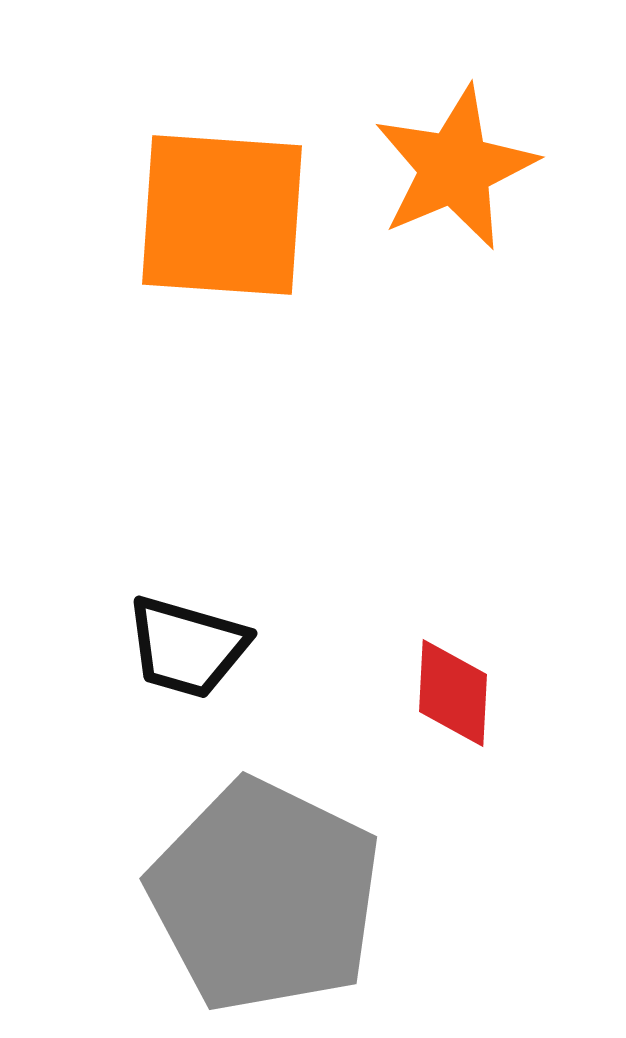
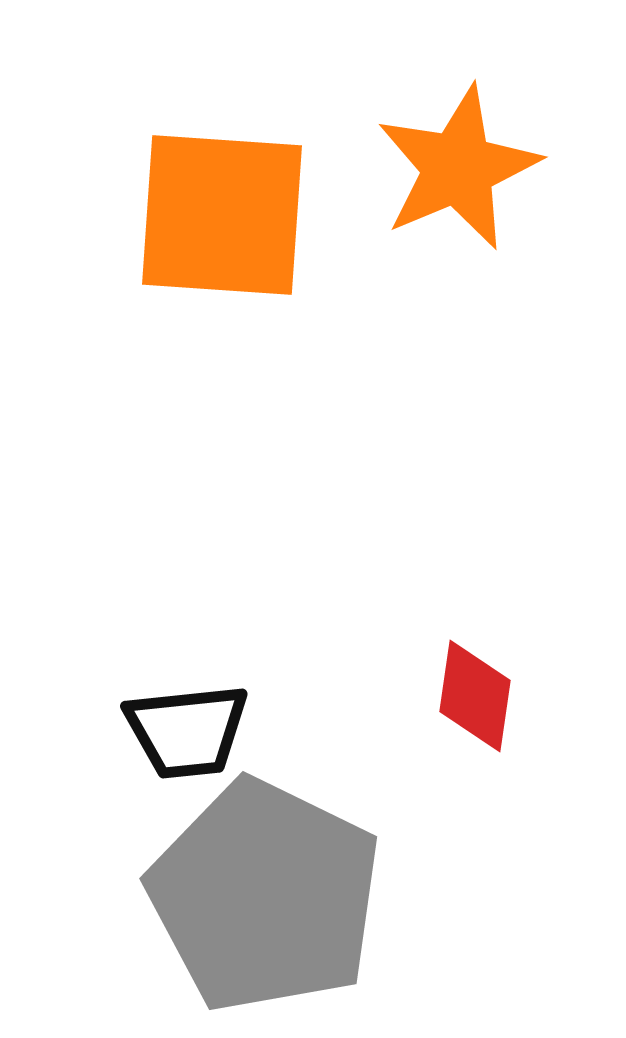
orange star: moved 3 px right
black trapezoid: moved 84 px down; rotated 22 degrees counterclockwise
red diamond: moved 22 px right, 3 px down; rotated 5 degrees clockwise
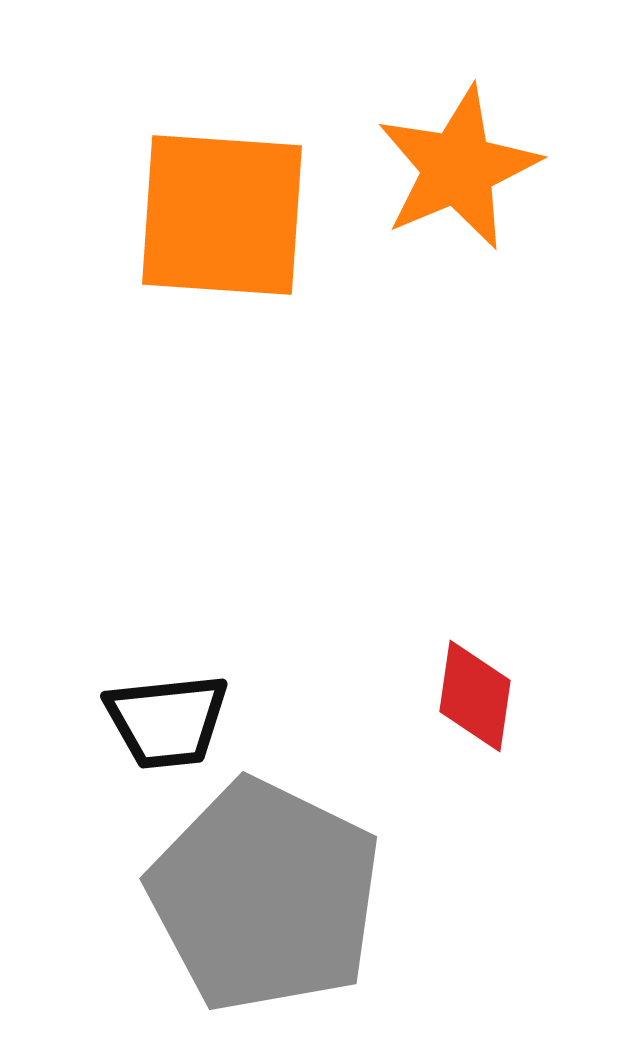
black trapezoid: moved 20 px left, 10 px up
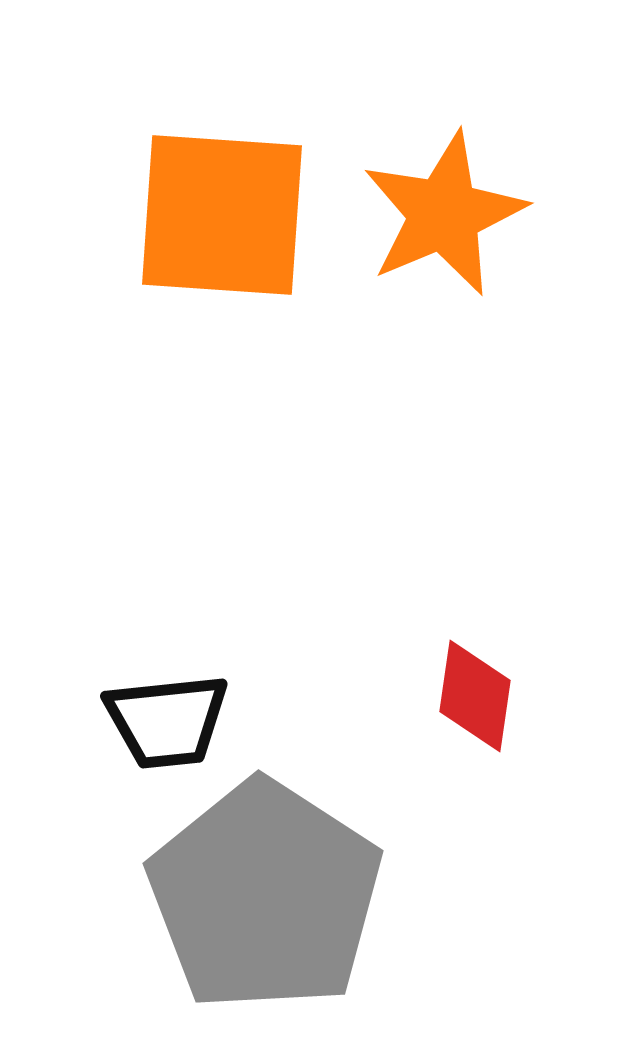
orange star: moved 14 px left, 46 px down
gray pentagon: rotated 7 degrees clockwise
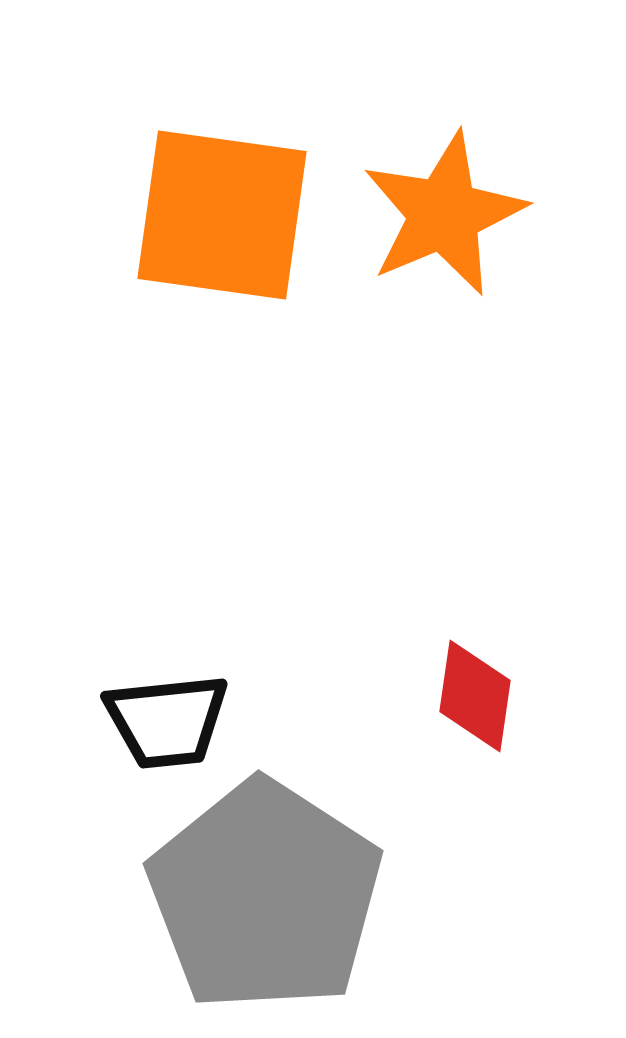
orange square: rotated 4 degrees clockwise
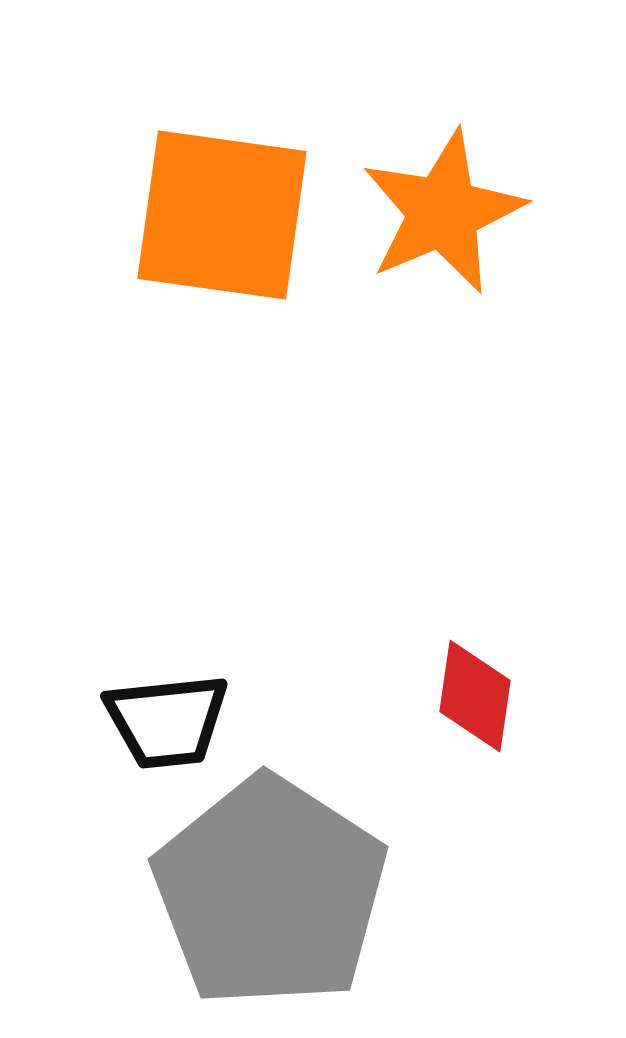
orange star: moved 1 px left, 2 px up
gray pentagon: moved 5 px right, 4 px up
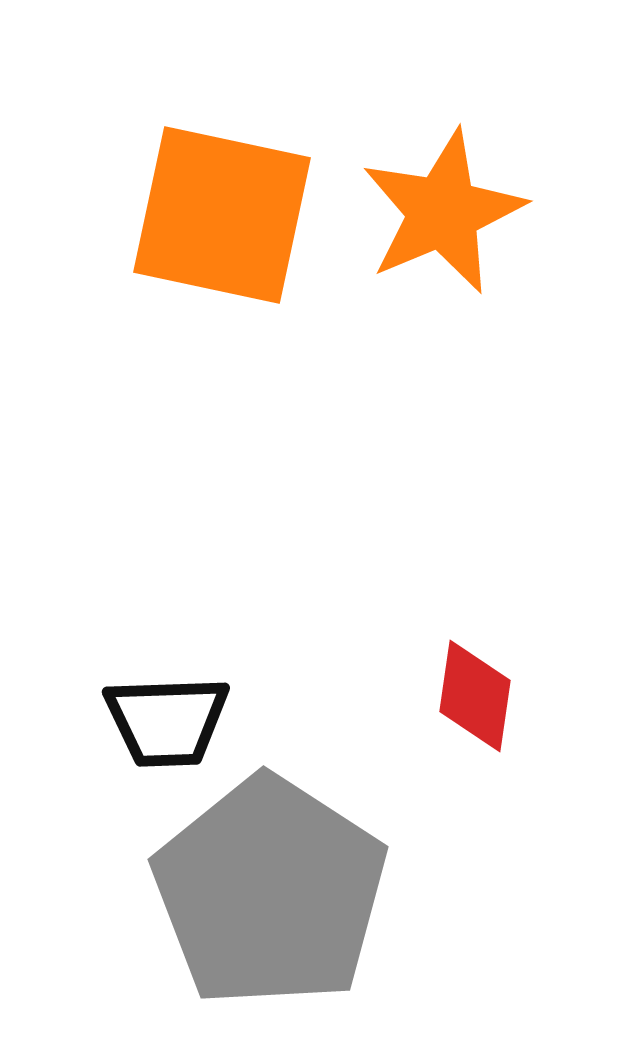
orange square: rotated 4 degrees clockwise
black trapezoid: rotated 4 degrees clockwise
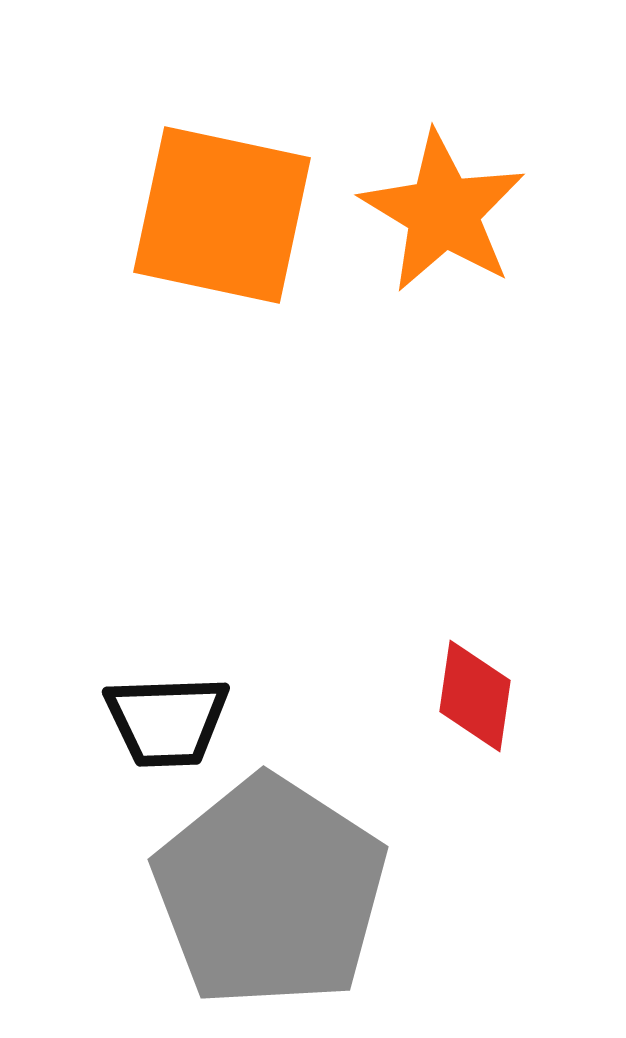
orange star: rotated 18 degrees counterclockwise
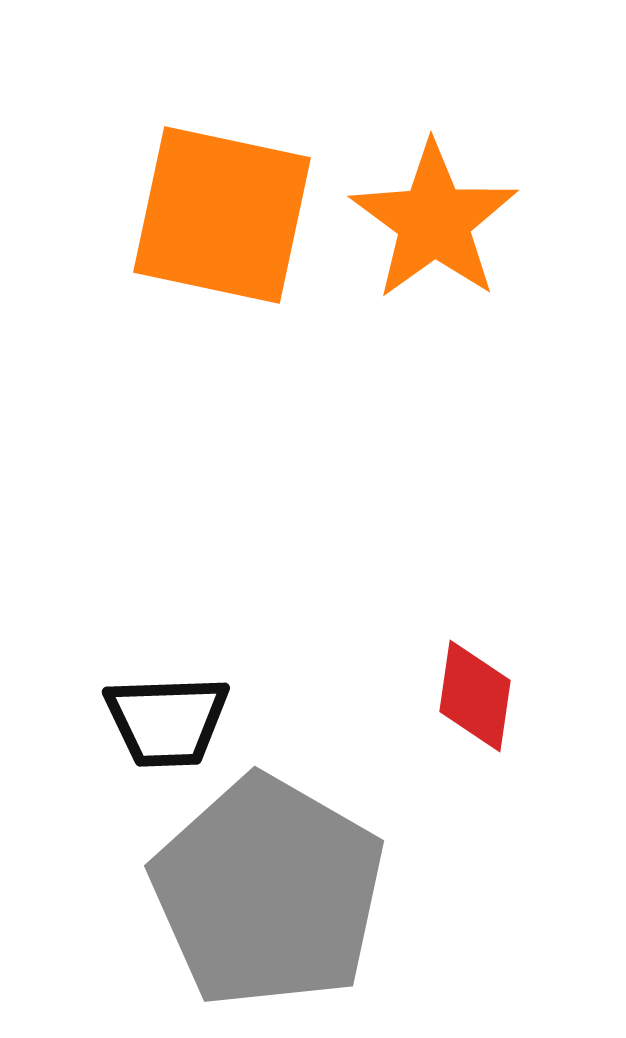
orange star: moved 9 px left, 9 px down; rotated 5 degrees clockwise
gray pentagon: moved 2 px left; rotated 3 degrees counterclockwise
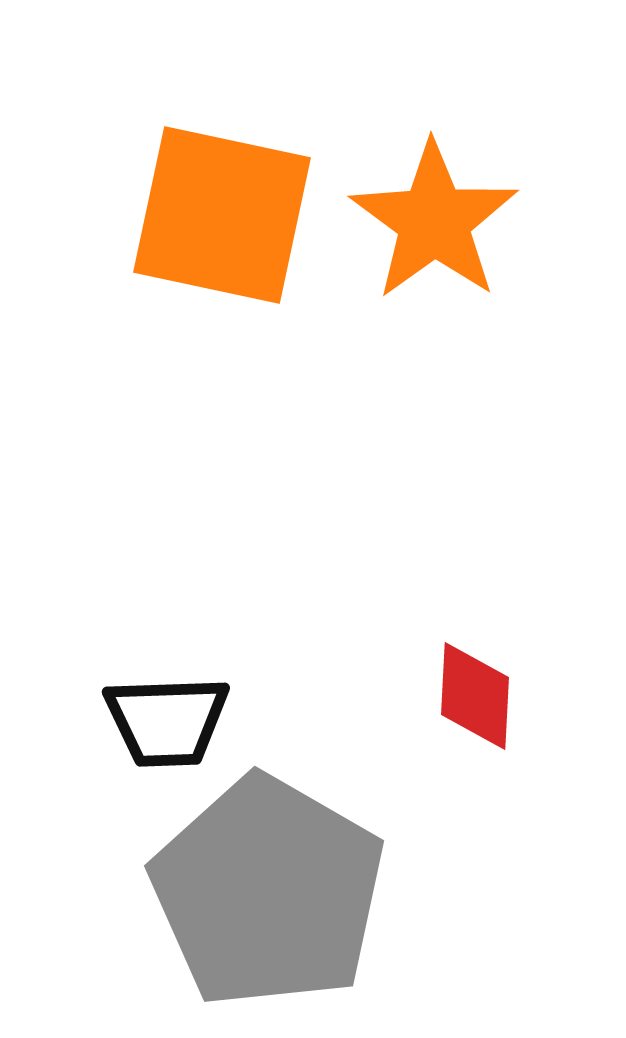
red diamond: rotated 5 degrees counterclockwise
